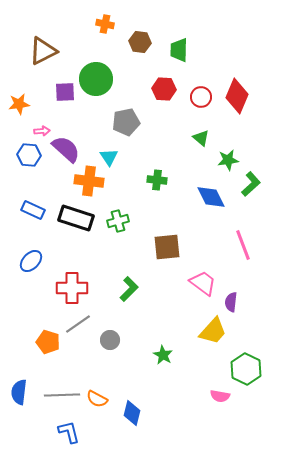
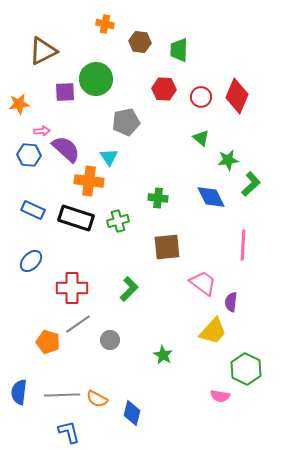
green cross at (157, 180): moved 1 px right, 18 px down
pink line at (243, 245): rotated 24 degrees clockwise
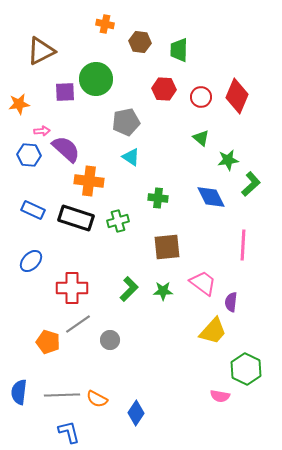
brown triangle at (43, 51): moved 2 px left
cyan triangle at (109, 157): moved 22 px right; rotated 24 degrees counterclockwise
green star at (163, 355): moved 64 px up; rotated 30 degrees counterclockwise
blue diamond at (132, 413): moved 4 px right; rotated 20 degrees clockwise
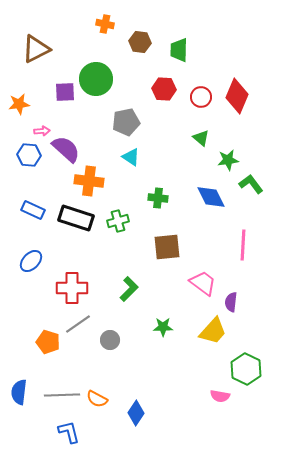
brown triangle at (41, 51): moved 5 px left, 2 px up
green L-shape at (251, 184): rotated 85 degrees counterclockwise
green star at (163, 291): moved 36 px down
